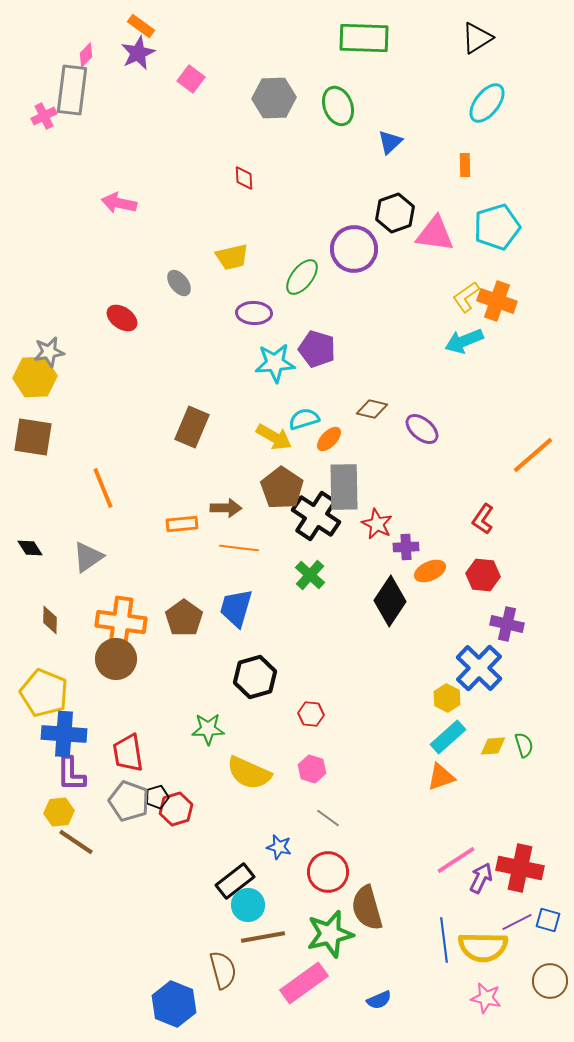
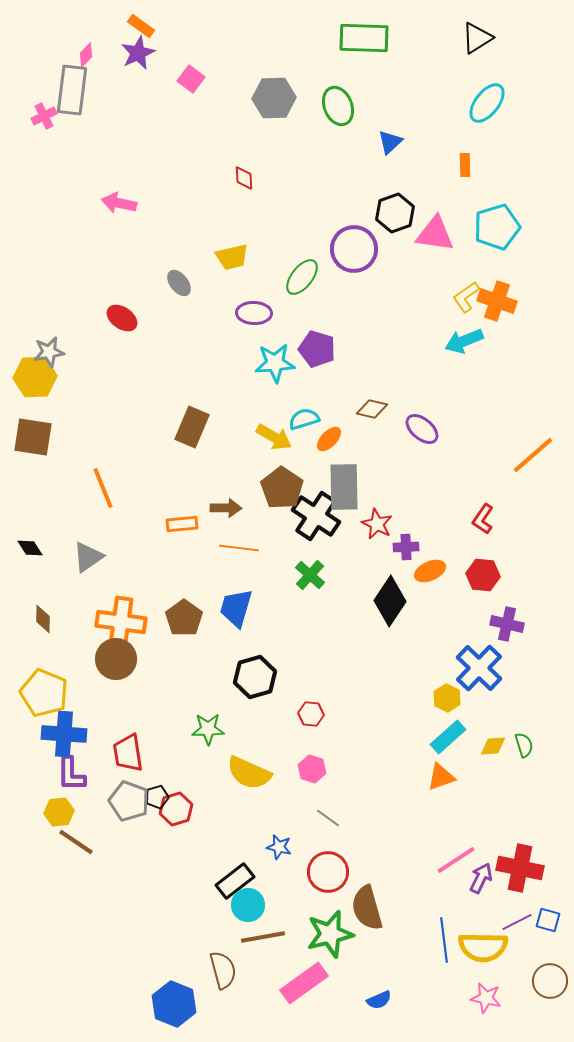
brown diamond at (50, 620): moved 7 px left, 1 px up
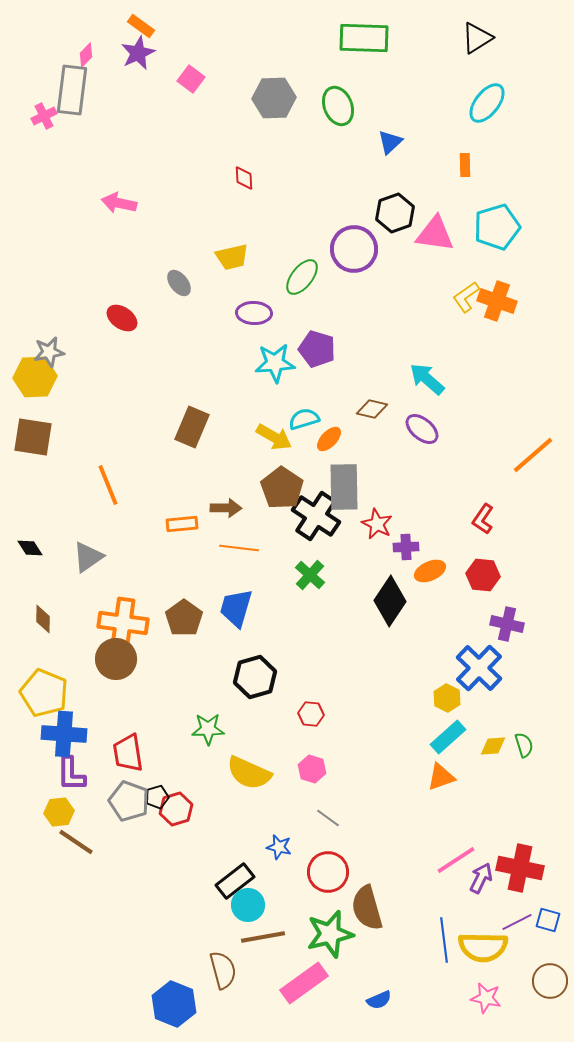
cyan arrow at (464, 341): moved 37 px left, 38 px down; rotated 63 degrees clockwise
orange line at (103, 488): moved 5 px right, 3 px up
orange cross at (121, 622): moved 2 px right, 1 px down
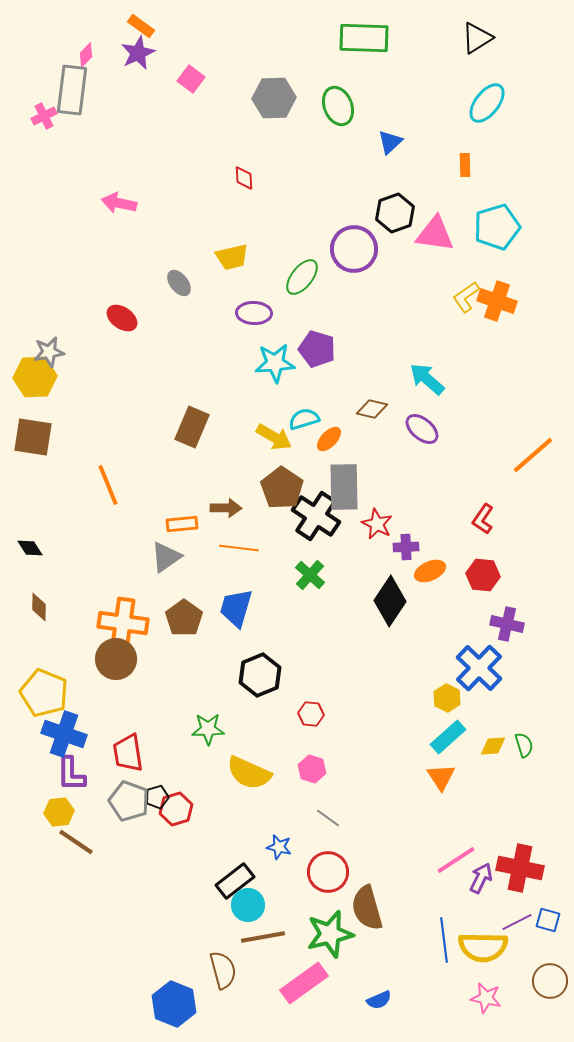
gray triangle at (88, 557): moved 78 px right
brown diamond at (43, 619): moved 4 px left, 12 px up
black hexagon at (255, 677): moved 5 px right, 2 px up; rotated 6 degrees counterclockwise
blue cross at (64, 734): rotated 15 degrees clockwise
orange triangle at (441, 777): rotated 44 degrees counterclockwise
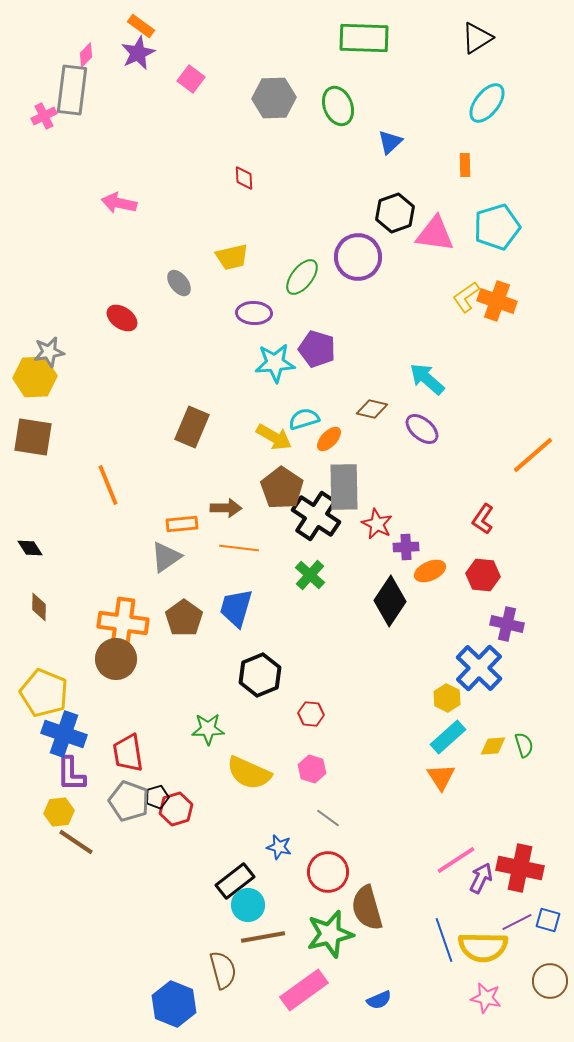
purple circle at (354, 249): moved 4 px right, 8 px down
blue line at (444, 940): rotated 12 degrees counterclockwise
pink rectangle at (304, 983): moved 7 px down
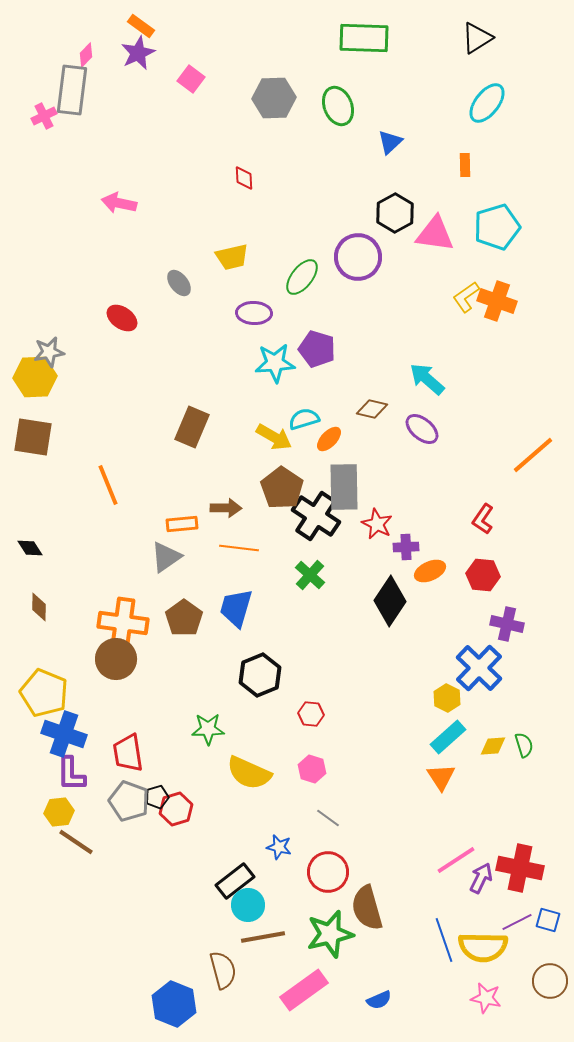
black hexagon at (395, 213): rotated 9 degrees counterclockwise
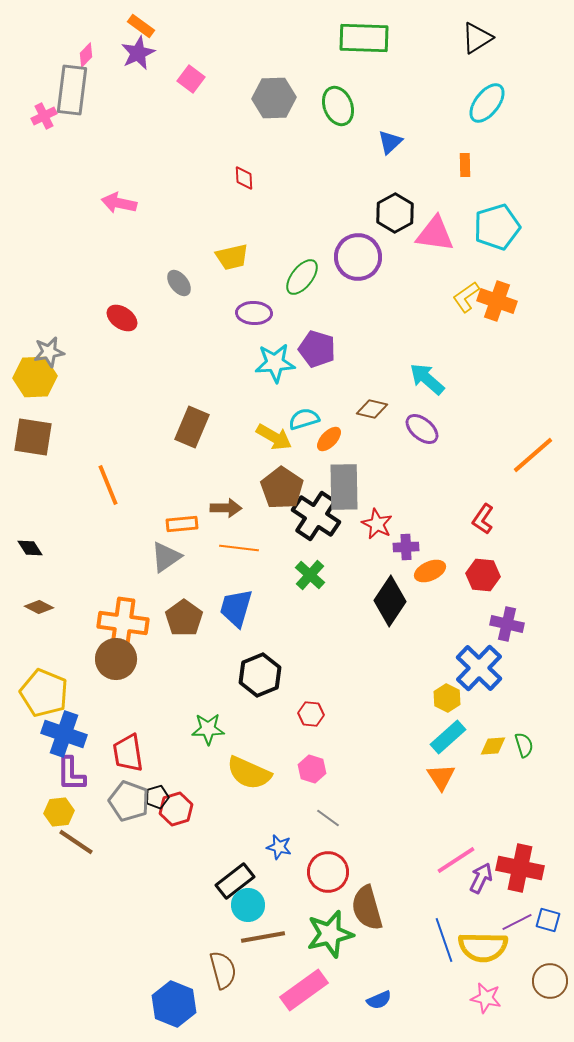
brown diamond at (39, 607): rotated 64 degrees counterclockwise
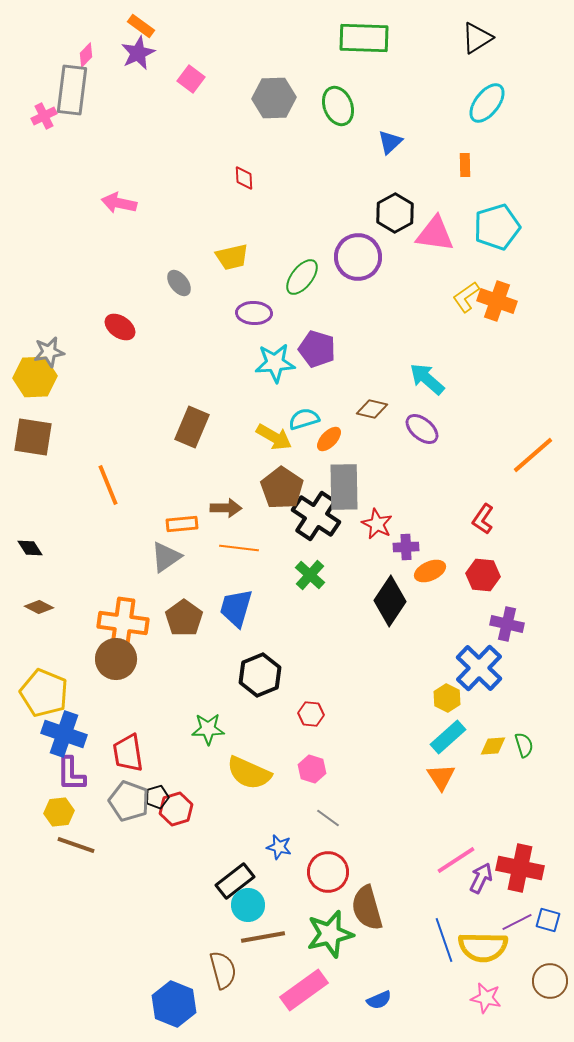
red ellipse at (122, 318): moved 2 px left, 9 px down
brown line at (76, 842): moved 3 px down; rotated 15 degrees counterclockwise
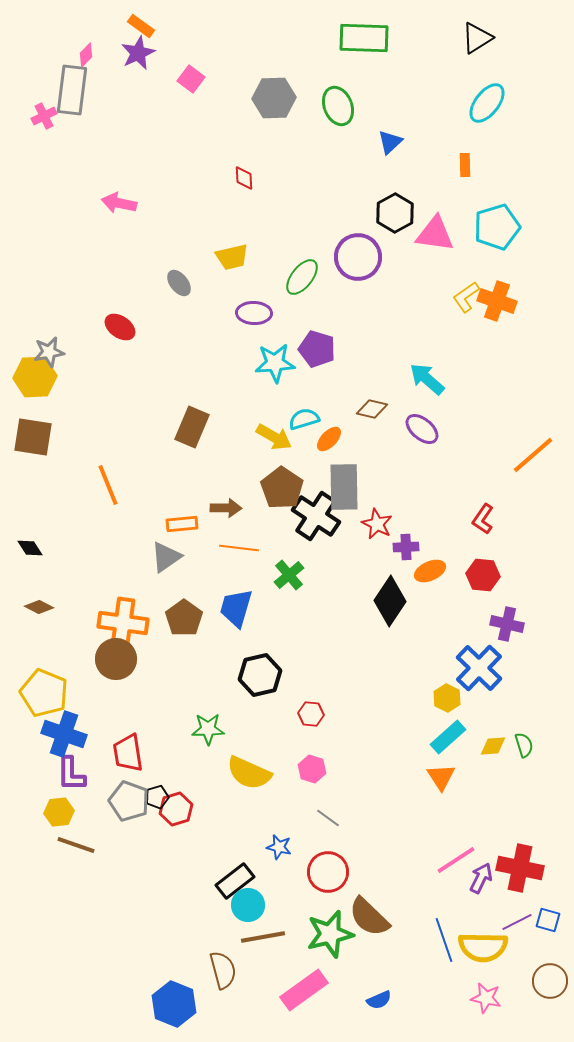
green cross at (310, 575): moved 21 px left; rotated 8 degrees clockwise
black hexagon at (260, 675): rotated 9 degrees clockwise
brown semicircle at (367, 908): moved 2 px right, 9 px down; rotated 30 degrees counterclockwise
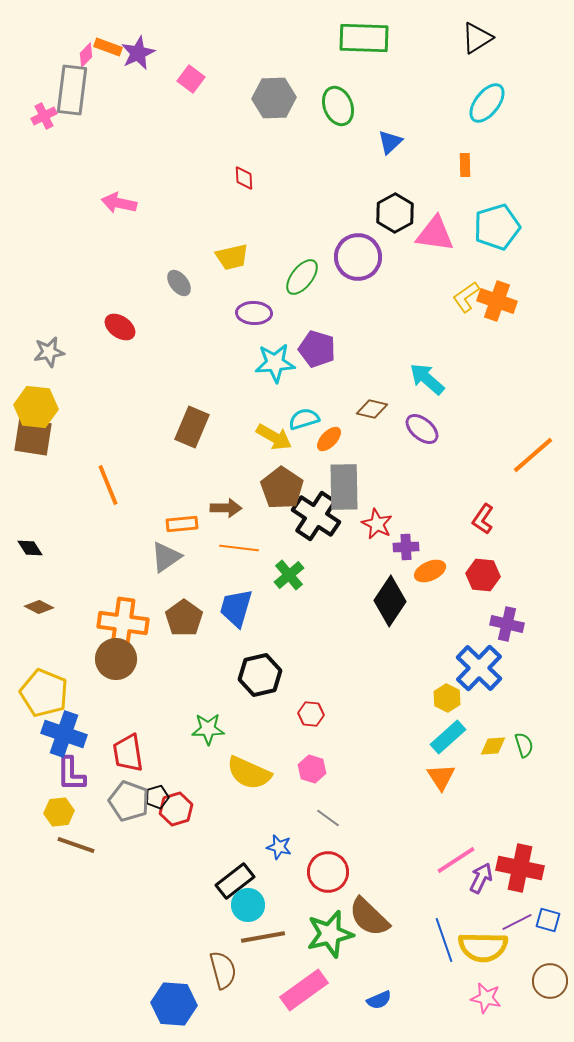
orange rectangle at (141, 26): moved 33 px left, 21 px down; rotated 16 degrees counterclockwise
yellow hexagon at (35, 377): moved 1 px right, 30 px down; rotated 9 degrees clockwise
blue hexagon at (174, 1004): rotated 18 degrees counterclockwise
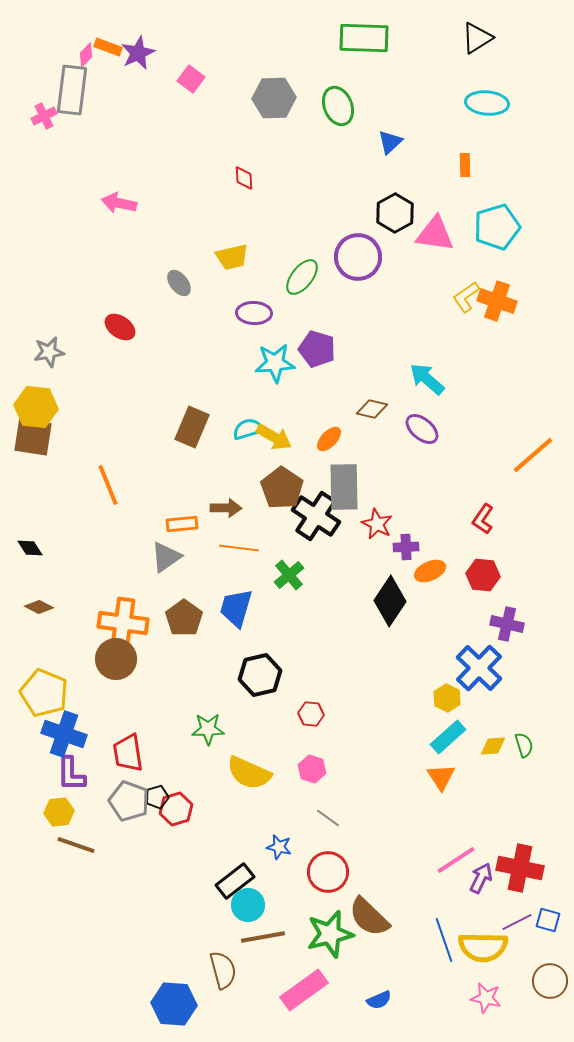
cyan ellipse at (487, 103): rotated 57 degrees clockwise
cyan semicircle at (304, 419): moved 56 px left, 10 px down
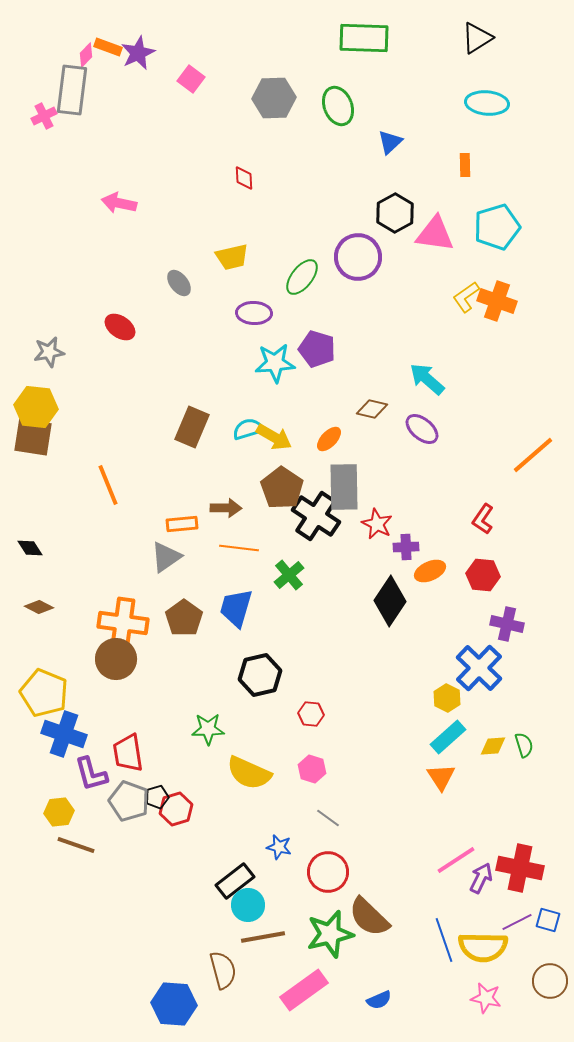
purple L-shape at (71, 774): moved 20 px right; rotated 15 degrees counterclockwise
